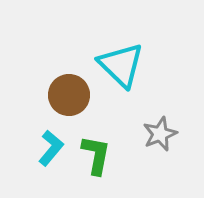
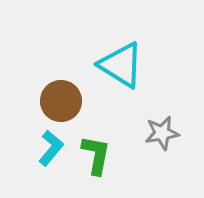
cyan triangle: rotated 12 degrees counterclockwise
brown circle: moved 8 px left, 6 px down
gray star: moved 2 px right, 1 px up; rotated 12 degrees clockwise
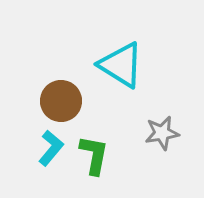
green L-shape: moved 2 px left
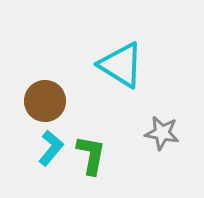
brown circle: moved 16 px left
gray star: rotated 20 degrees clockwise
green L-shape: moved 3 px left
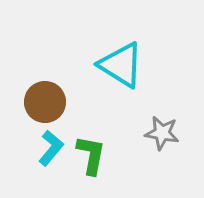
brown circle: moved 1 px down
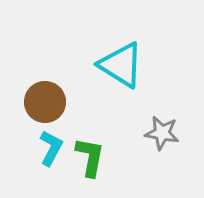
cyan L-shape: rotated 12 degrees counterclockwise
green L-shape: moved 1 px left, 2 px down
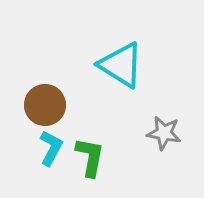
brown circle: moved 3 px down
gray star: moved 2 px right
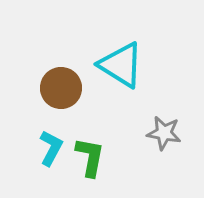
brown circle: moved 16 px right, 17 px up
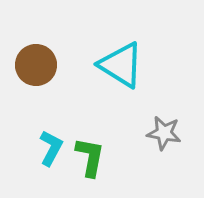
brown circle: moved 25 px left, 23 px up
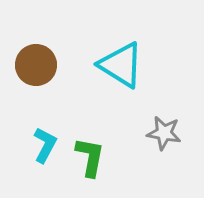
cyan L-shape: moved 6 px left, 3 px up
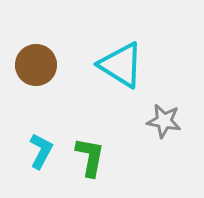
gray star: moved 12 px up
cyan L-shape: moved 4 px left, 6 px down
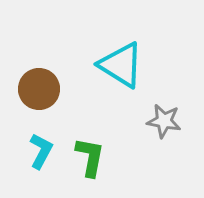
brown circle: moved 3 px right, 24 px down
